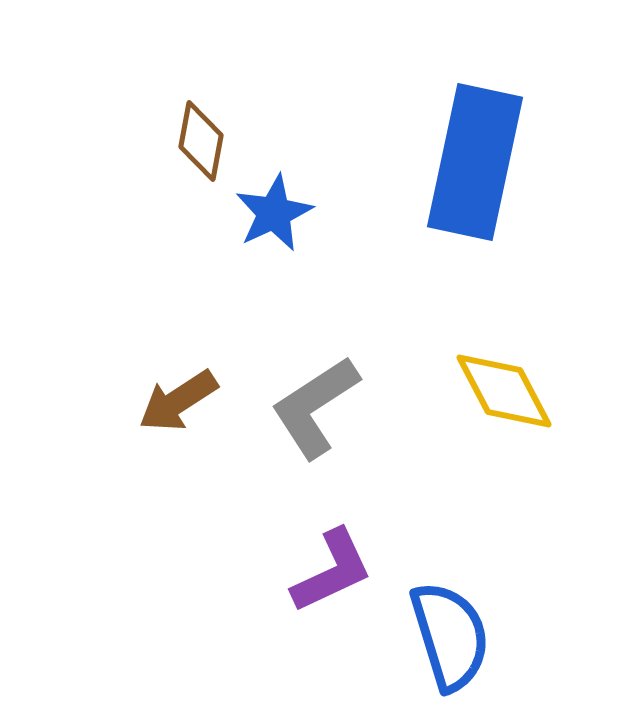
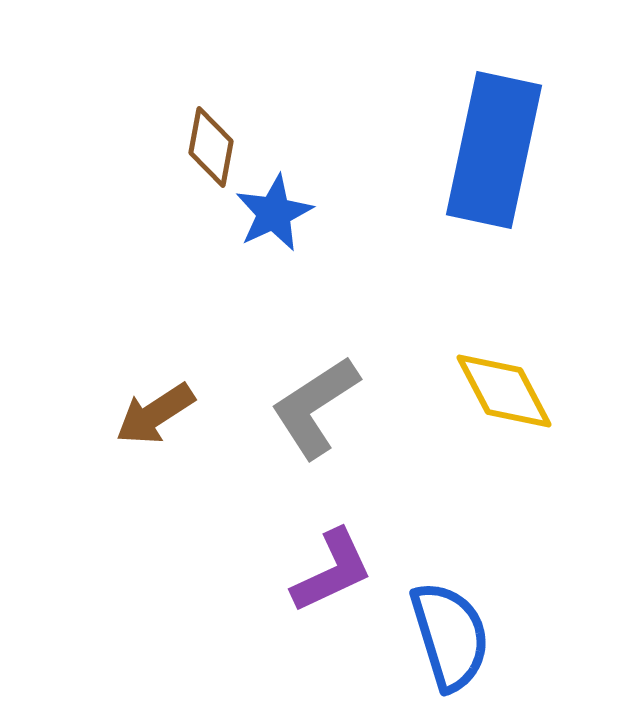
brown diamond: moved 10 px right, 6 px down
blue rectangle: moved 19 px right, 12 px up
brown arrow: moved 23 px left, 13 px down
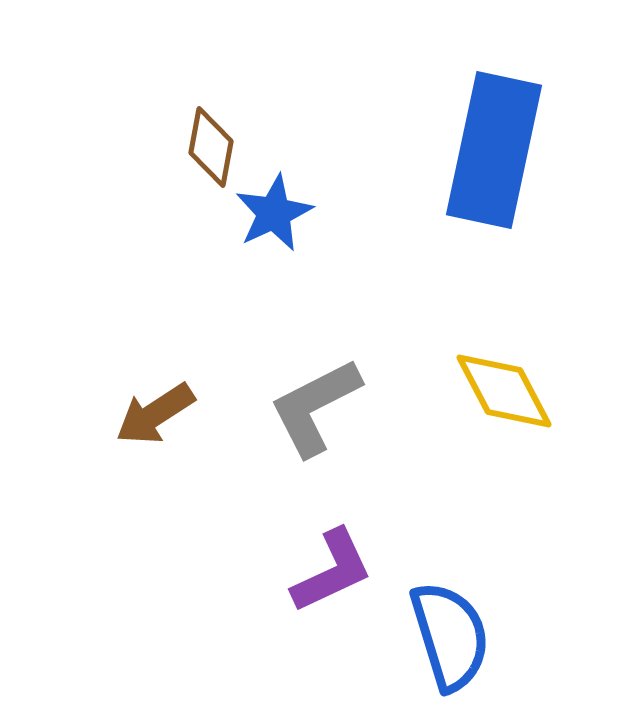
gray L-shape: rotated 6 degrees clockwise
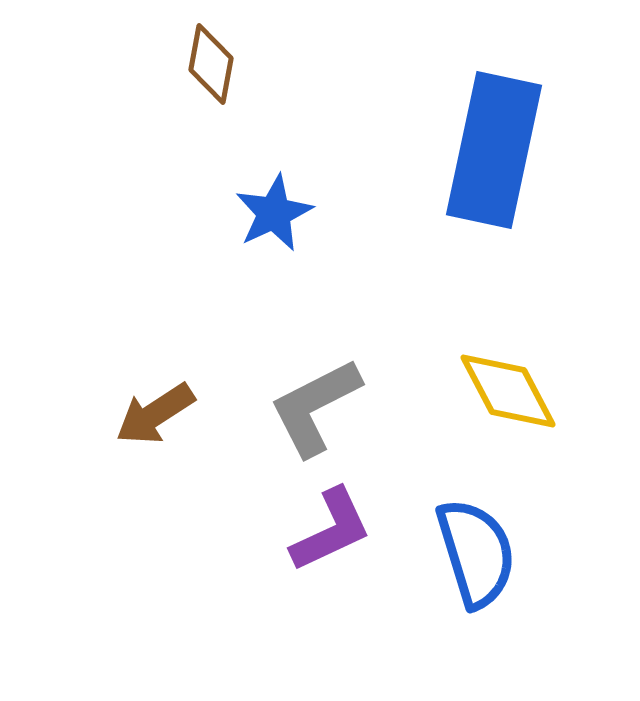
brown diamond: moved 83 px up
yellow diamond: moved 4 px right
purple L-shape: moved 1 px left, 41 px up
blue semicircle: moved 26 px right, 83 px up
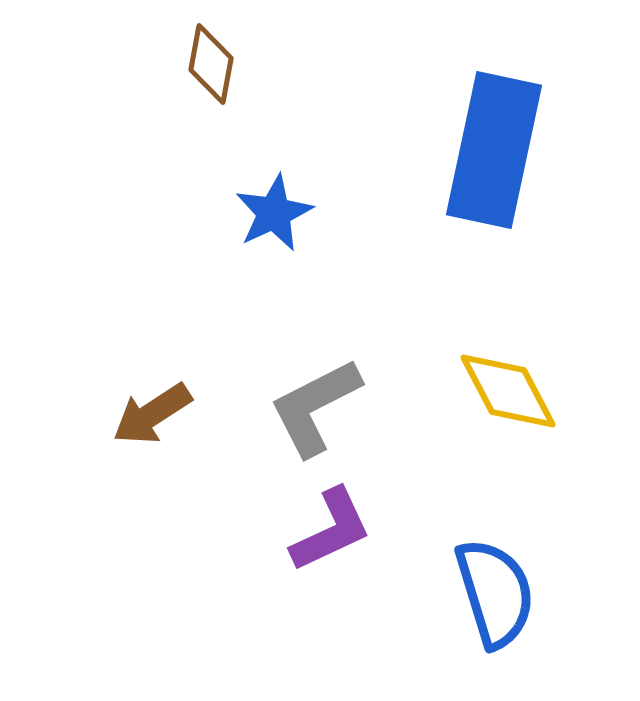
brown arrow: moved 3 px left
blue semicircle: moved 19 px right, 40 px down
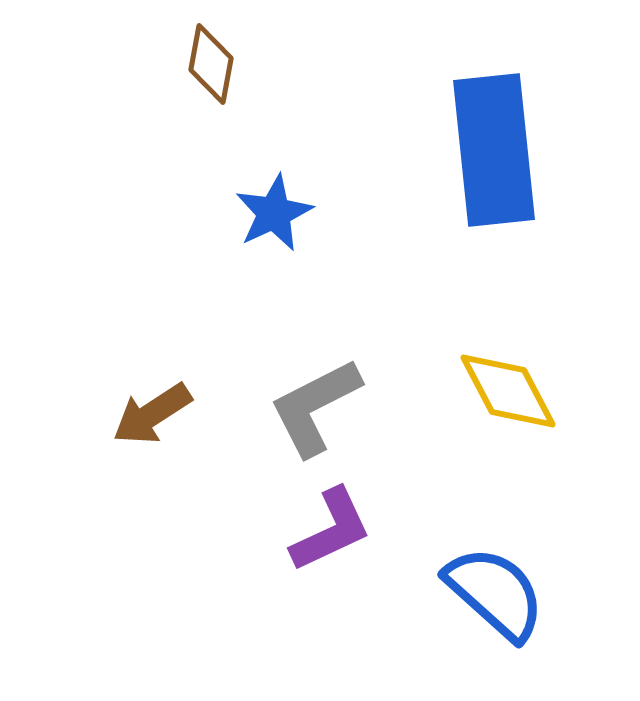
blue rectangle: rotated 18 degrees counterclockwise
blue semicircle: rotated 31 degrees counterclockwise
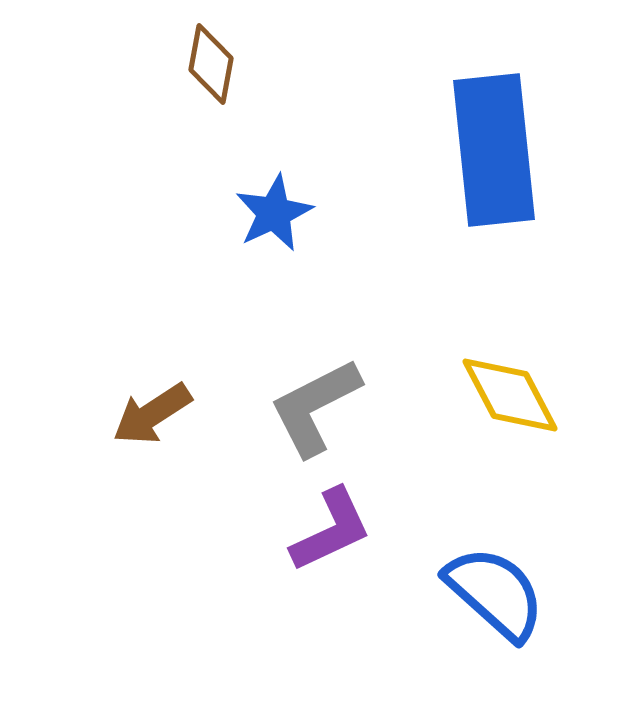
yellow diamond: moved 2 px right, 4 px down
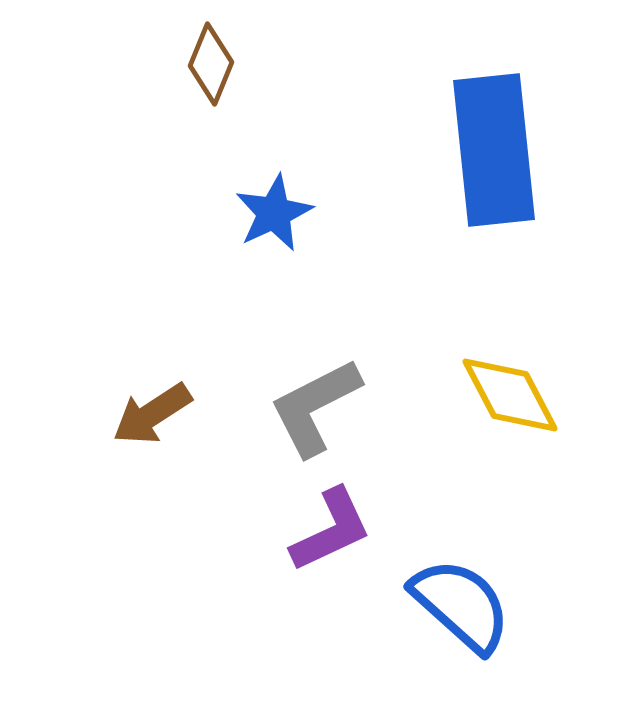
brown diamond: rotated 12 degrees clockwise
blue semicircle: moved 34 px left, 12 px down
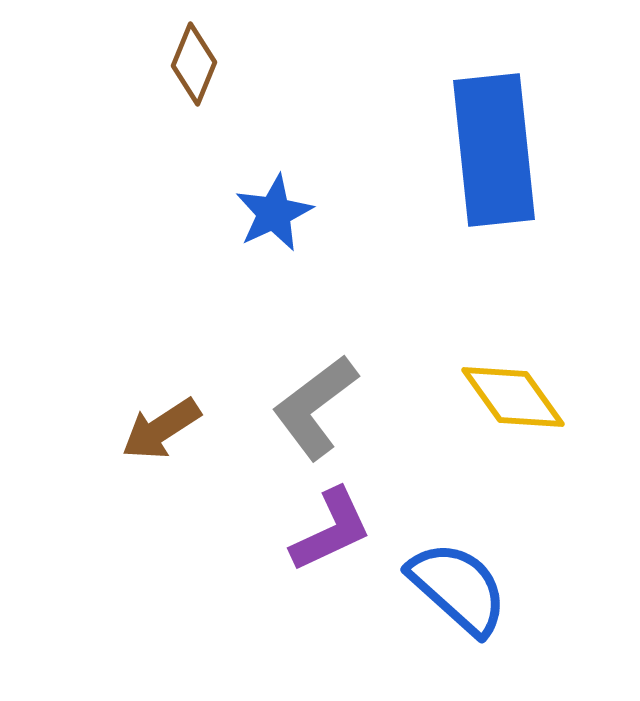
brown diamond: moved 17 px left
yellow diamond: moved 3 px right, 2 px down; rotated 8 degrees counterclockwise
gray L-shape: rotated 10 degrees counterclockwise
brown arrow: moved 9 px right, 15 px down
blue semicircle: moved 3 px left, 17 px up
